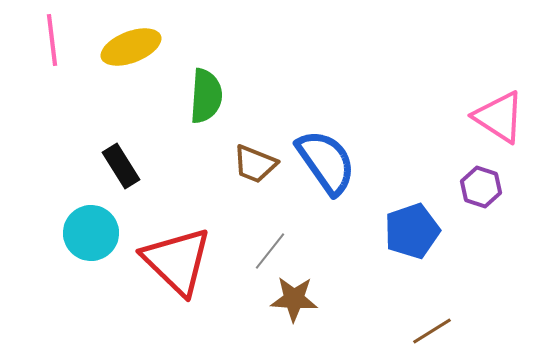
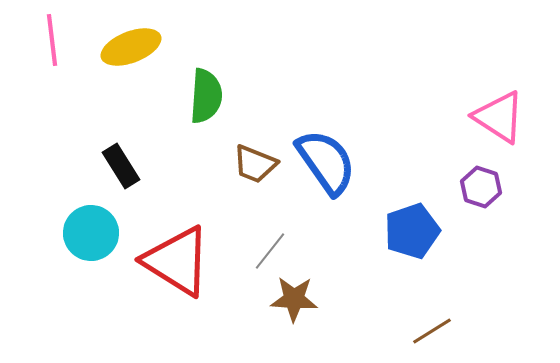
red triangle: rotated 12 degrees counterclockwise
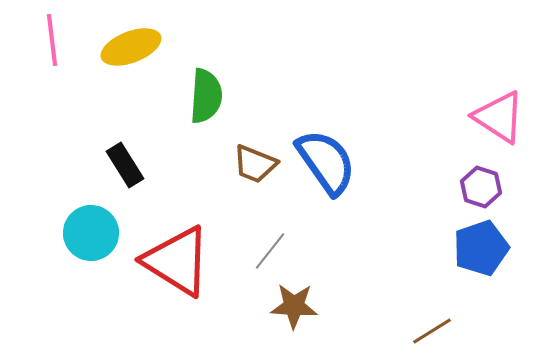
black rectangle: moved 4 px right, 1 px up
blue pentagon: moved 69 px right, 17 px down
brown star: moved 7 px down
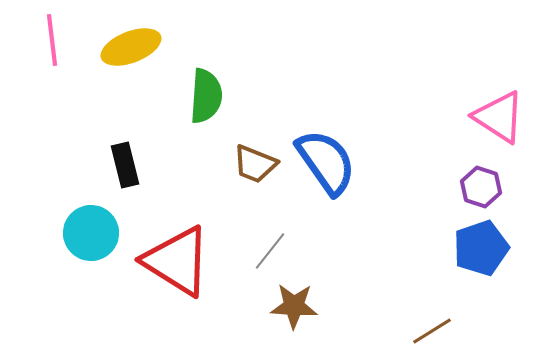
black rectangle: rotated 18 degrees clockwise
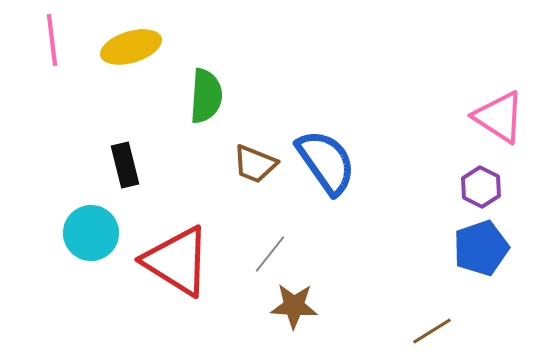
yellow ellipse: rotated 4 degrees clockwise
purple hexagon: rotated 9 degrees clockwise
gray line: moved 3 px down
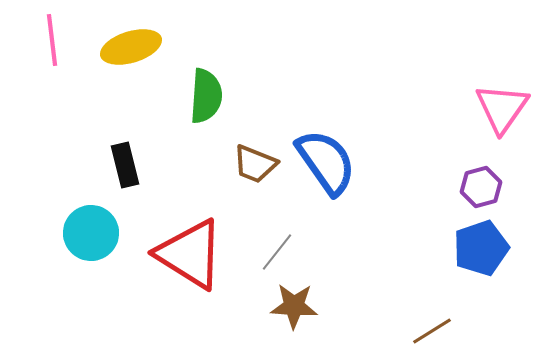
pink triangle: moved 3 px right, 9 px up; rotated 32 degrees clockwise
purple hexagon: rotated 18 degrees clockwise
gray line: moved 7 px right, 2 px up
red triangle: moved 13 px right, 7 px up
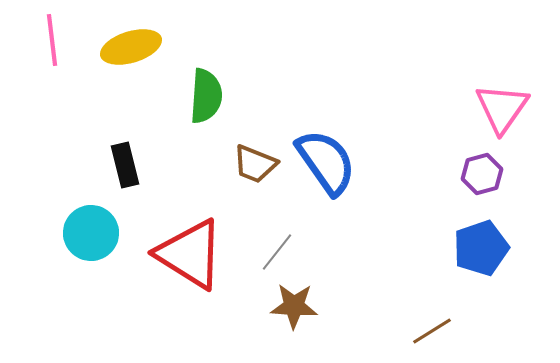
purple hexagon: moved 1 px right, 13 px up
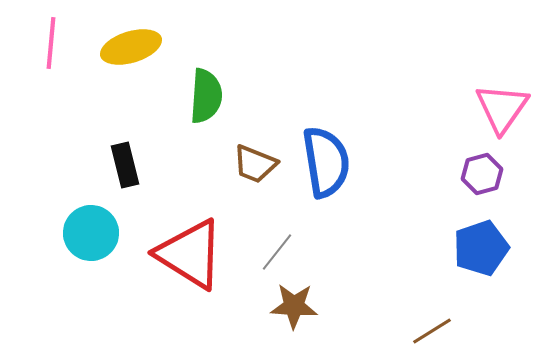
pink line: moved 1 px left, 3 px down; rotated 12 degrees clockwise
blue semicircle: rotated 26 degrees clockwise
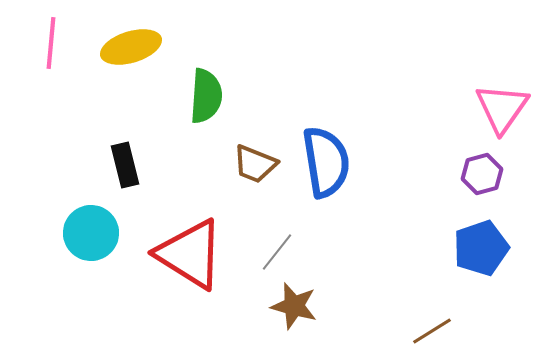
brown star: rotated 12 degrees clockwise
